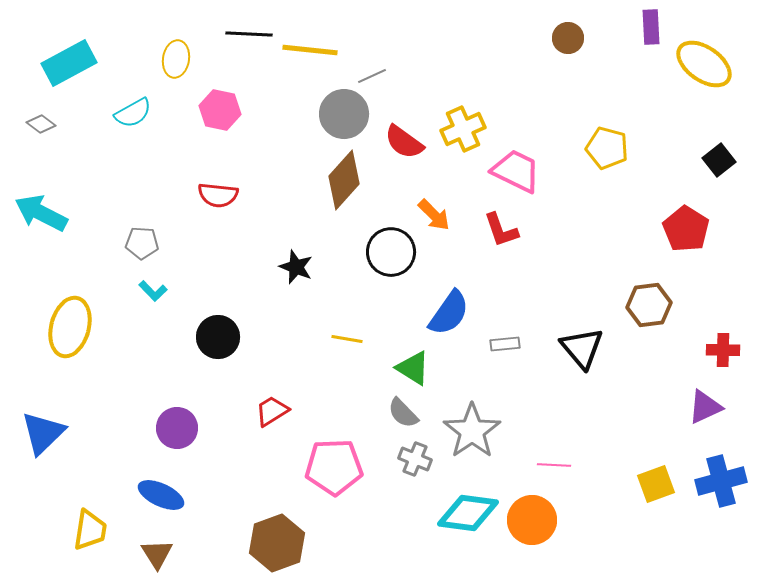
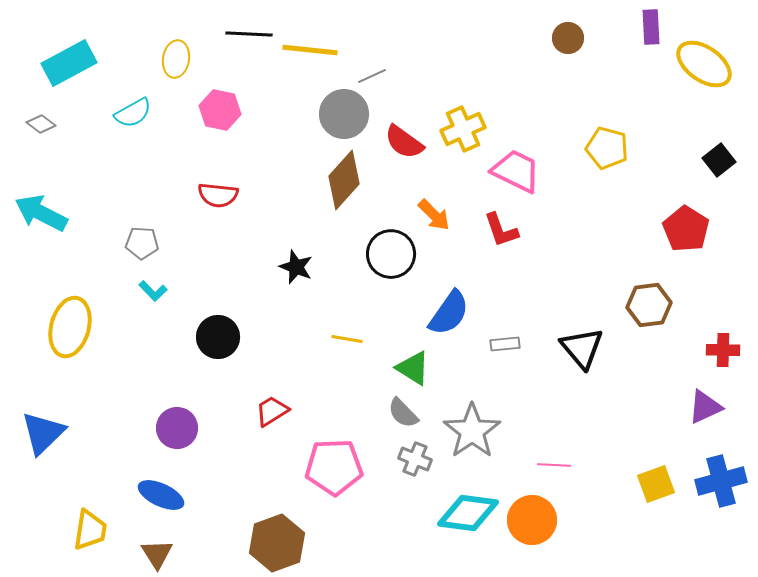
black circle at (391, 252): moved 2 px down
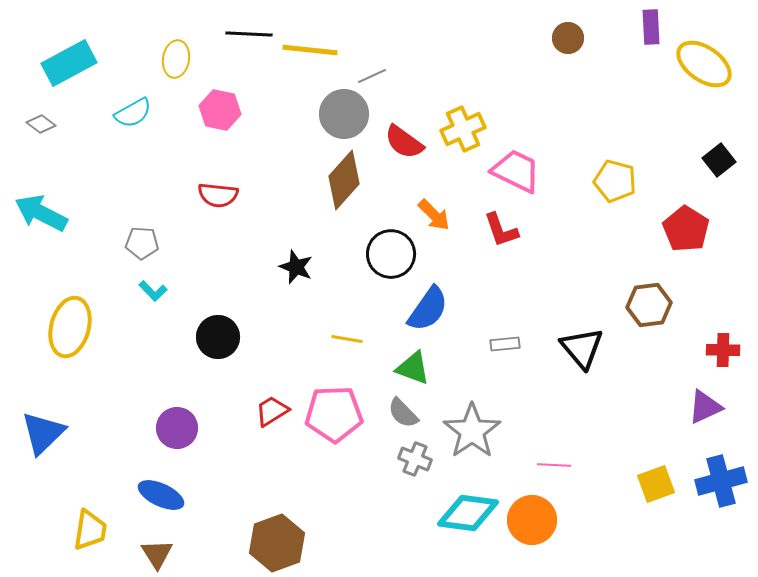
yellow pentagon at (607, 148): moved 8 px right, 33 px down
blue semicircle at (449, 313): moved 21 px left, 4 px up
green triangle at (413, 368): rotated 12 degrees counterclockwise
pink pentagon at (334, 467): moved 53 px up
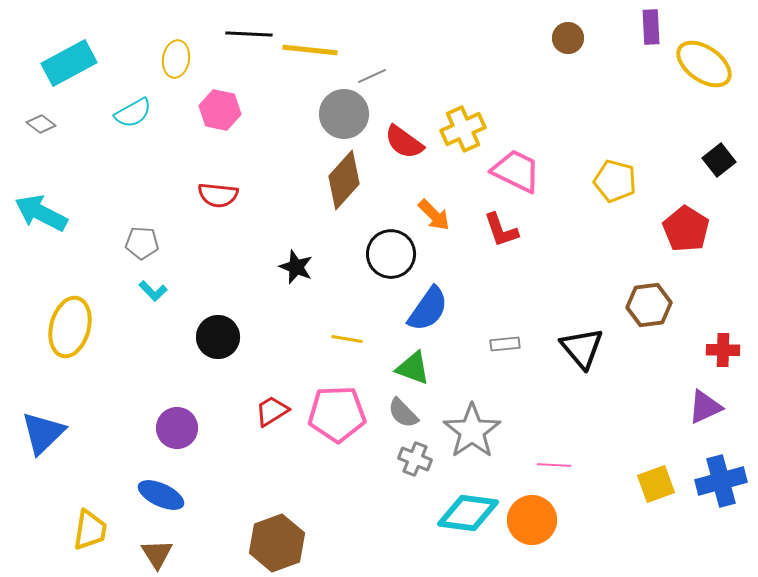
pink pentagon at (334, 414): moved 3 px right
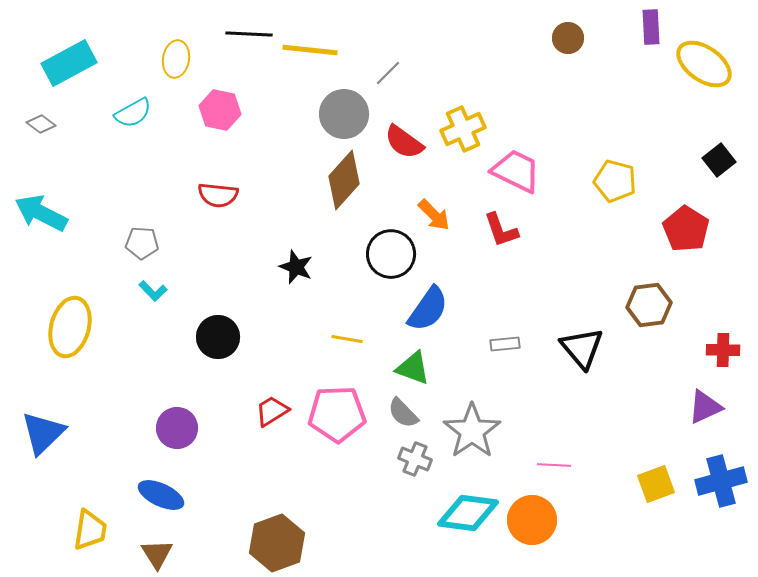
gray line at (372, 76): moved 16 px right, 3 px up; rotated 20 degrees counterclockwise
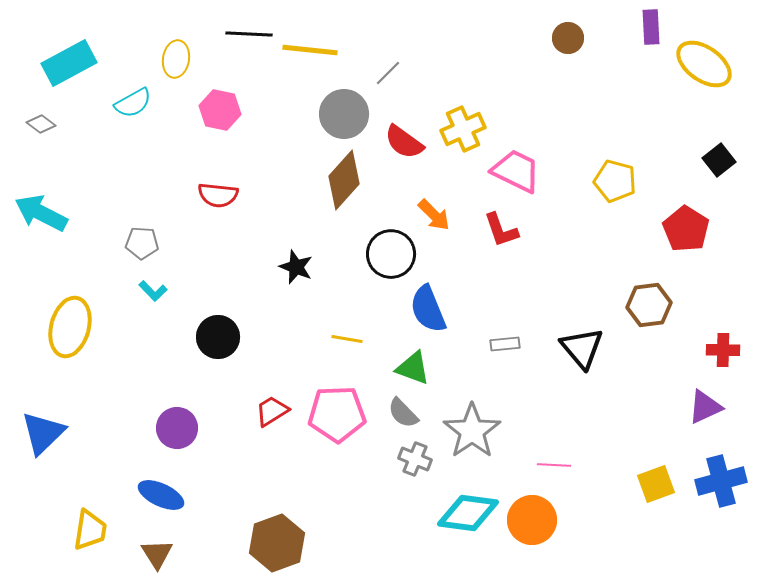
cyan semicircle at (133, 113): moved 10 px up
blue semicircle at (428, 309): rotated 123 degrees clockwise
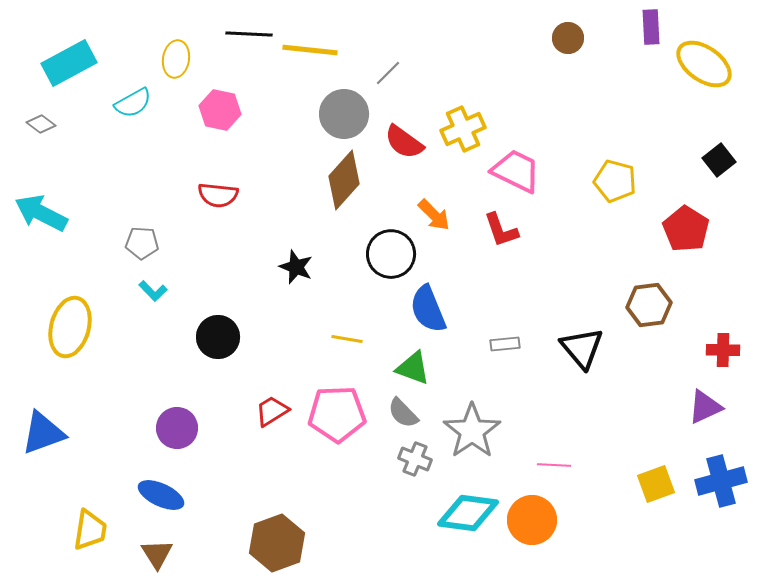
blue triangle at (43, 433): rotated 24 degrees clockwise
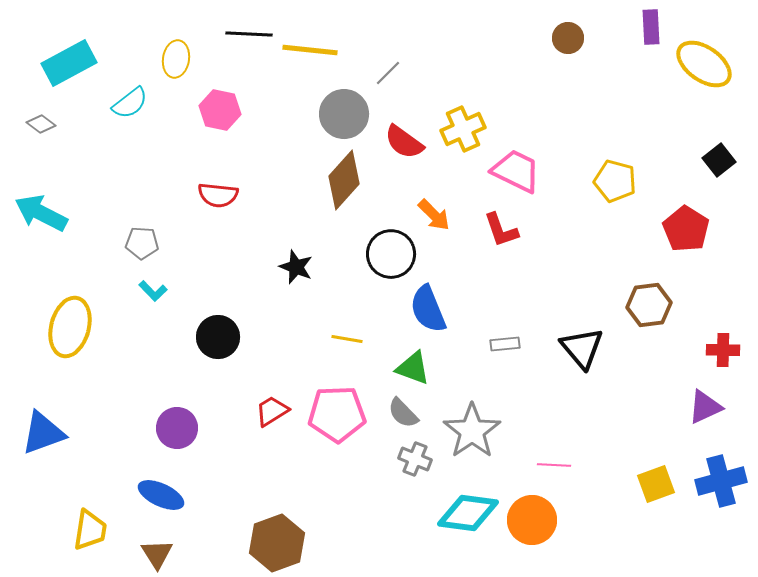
cyan semicircle at (133, 103): moved 3 px left; rotated 9 degrees counterclockwise
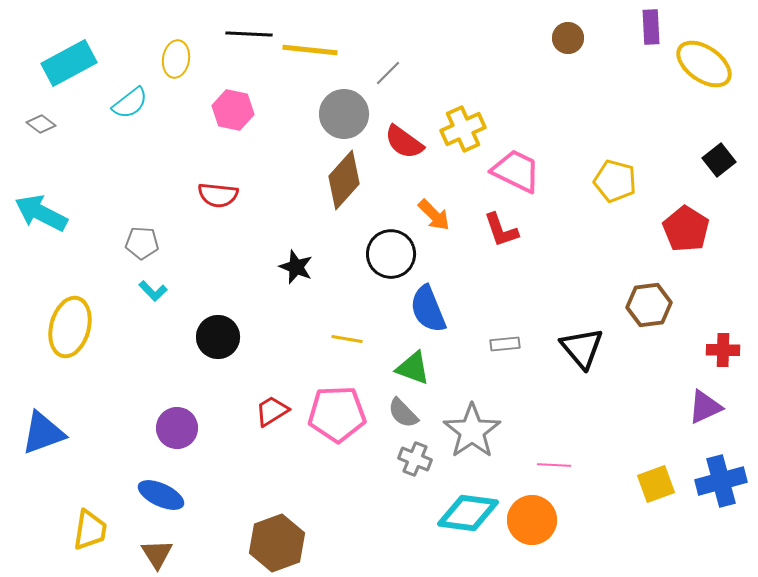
pink hexagon at (220, 110): moved 13 px right
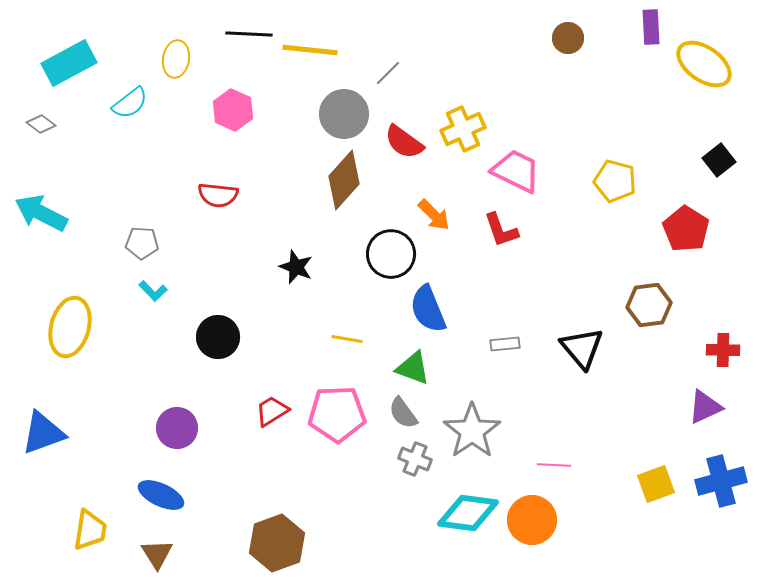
pink hexagon at (233, 110): rotated 12 degrees clockwise
gray semicircle at (403, 413): rotated 8 degrees clockwise
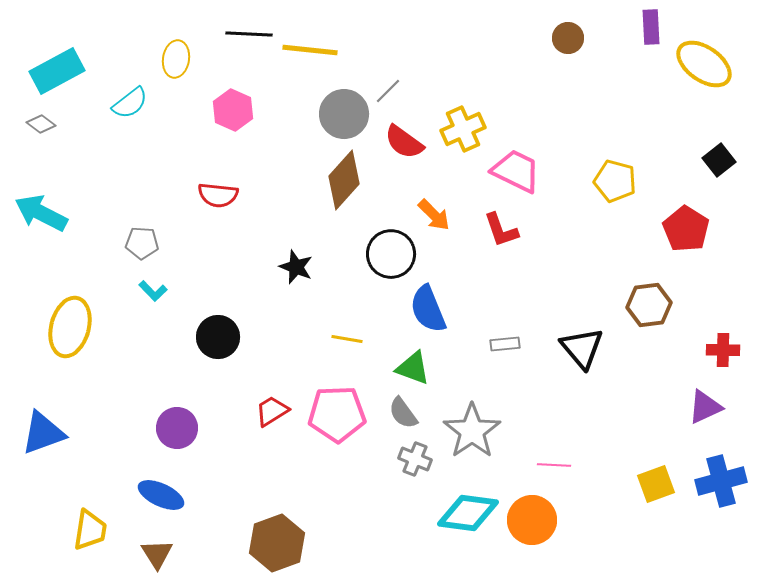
cyan rectangle at (69, 63): moved 12 px left, 8 px down
gray line at (388, 73): moved 18 px down
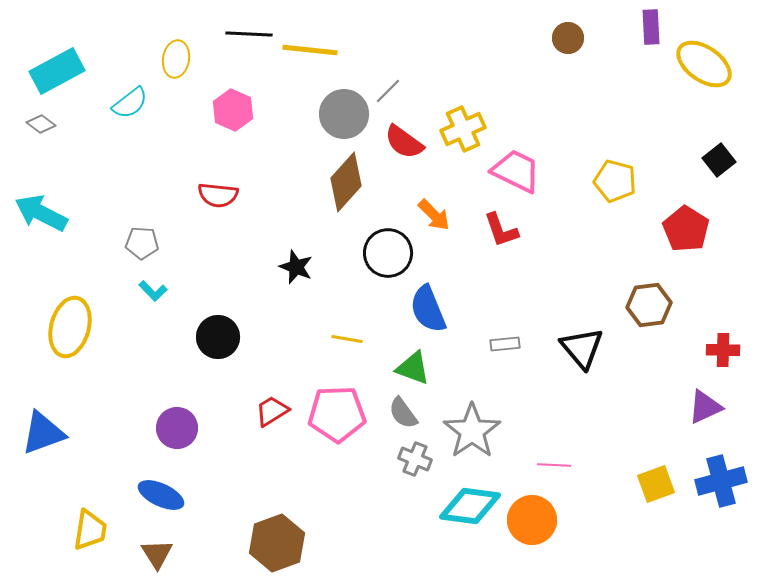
brown diamond at (344, 180): moved 2 px right, 2 px down
black circle at (391, 254): moved 3 px left, 1 px up
cyan diamond at (468, 513): moved 2 px right, 7 px up
